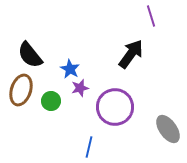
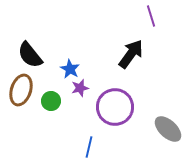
gray ellipse: rotated 12 degrees counterclockwise
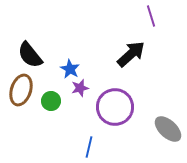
black arrow: rotated 12 degrees clockwise
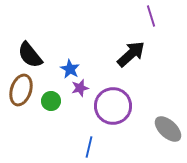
purple circle: moved 2 px left, 1 px up
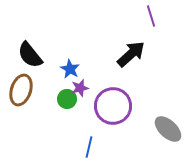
green circle: moved 16 px right, 2 px up
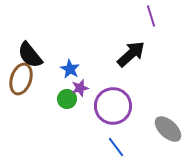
brown ellipse: moved 11 px up
blue line: moved 27 px right; rotated 50 degrees counterclockwise
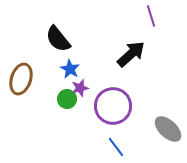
black semicircle: moved 28 px right, 16 px up
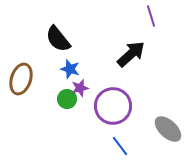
blue star: rotated 12 degrees counterclockwise
blue line: moved 4 px right, 1 px up
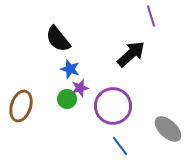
brown ellipse: moved 27 px down
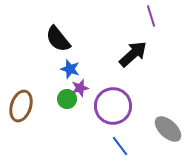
black arrow: moved 2 px right
